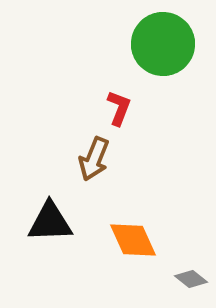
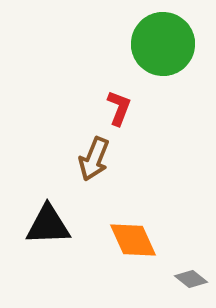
black triangle: moved 2 px left, 3 px down
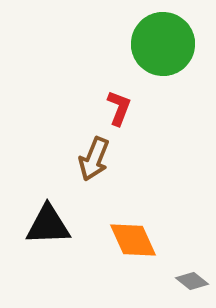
gray diamond: moved 1 px right, 2 px down
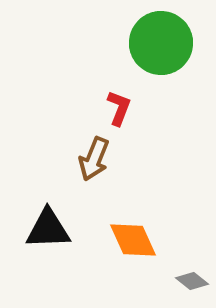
green circle: moved 2 px left, 1 px up
black triangle: moved 4 px down
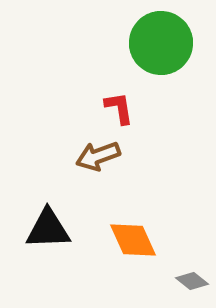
red L-shape: rotated 30 degrees counterclockwise
brown arrow: moved 4 px right, 3 px up; rotated 48 degrees clockwise
